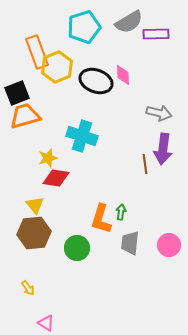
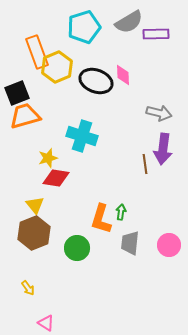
brown hexagon: rotated 16 degrees counterclockwise
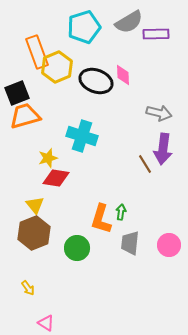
brown line: rotated 24 degrees counterclockwise
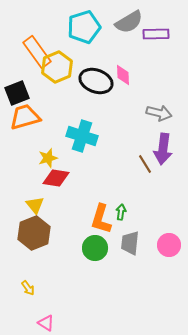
orange rectangle: rotated 16 degrees counterclockwise
orange trapezoid: moved 1 px down
green circle: moved 18 px right
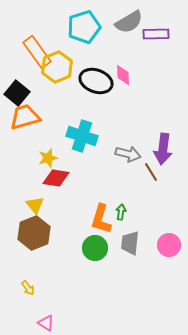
black square: rotated 30 degrees counterclockwise
gray arrow: moved 31 px left, 41 px down
brown line: moved 6 px right, 8 px down
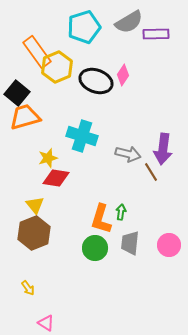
pink diamond: rotated 35 degrees clockwise
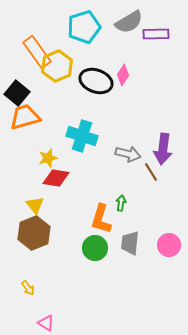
yellow hexagon: moved 1 px up
green arrow: moved 9 px up
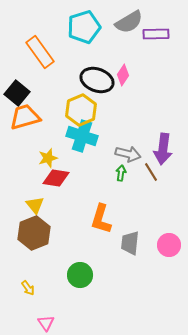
orange rectangle: moved 3 px right
yellow hexagon: moved 24 px right, 44 px down
black ellipse: moved 1 px right, 1 px up
green arrow: moved 30 px up
green circle: moved 15 px left, 27 px down
pink triangle: rotated 24 degrees clockwise
